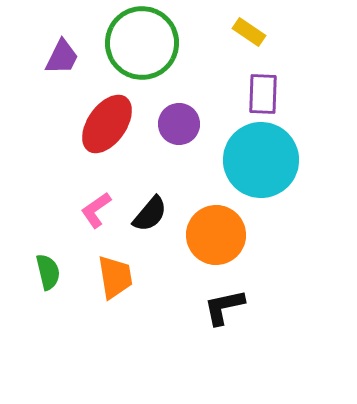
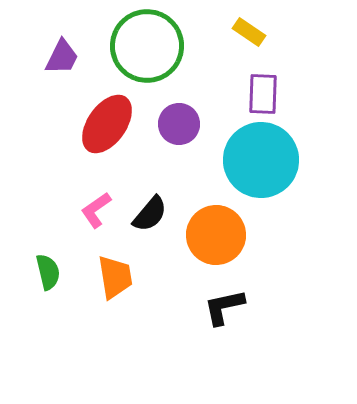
green circle: moved 5 px right, 3 px down
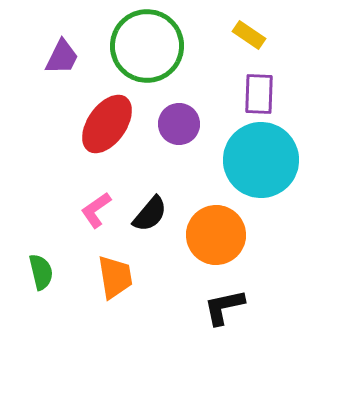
yellow rectangle: moved 3 px down
purple rectangle: moved 4 px left
green semicircle: moved 7 px left
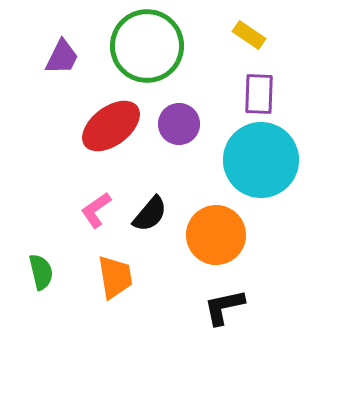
red ellipse: moved 4 px right, 2 px down; rotated 18 degrees clockwise
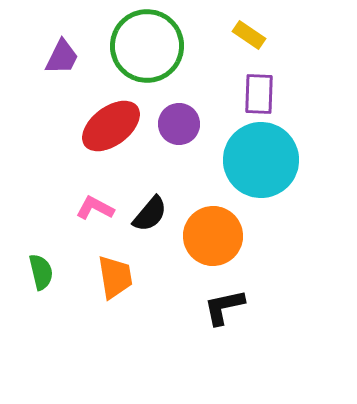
pink L-shape: moved 1 px left, 2 px up; rotated 63 degrees clockwise
orange circle: moved 3 px left, 1 px down
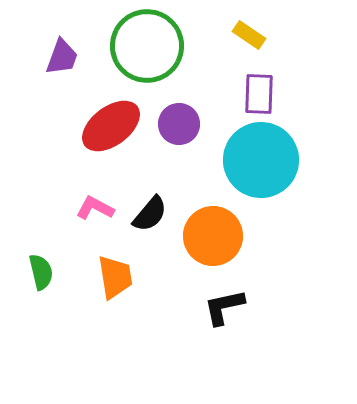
purple trapezoid: rotated 6 degrees counterclockwise
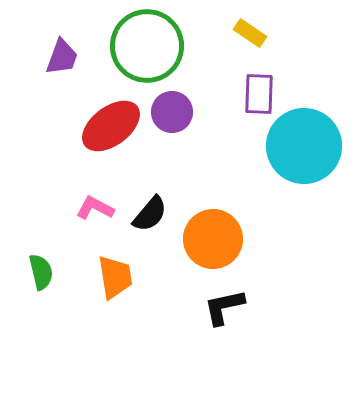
yellow rectangle: moved 1 px right, 2 px up
purple circle: moved 7 px left, 12 px up
cyan circle: moved 43 px right, 14 px up
orange circle: moved 3 px down
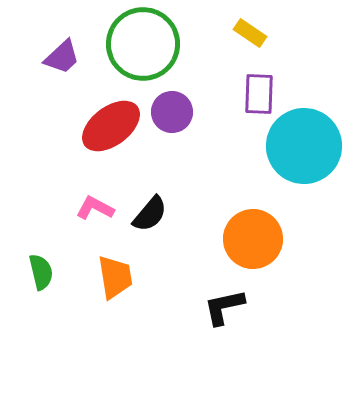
green circle: moved 4 px left, 2 px up
purple trapezoid: rotated 27 degrees clockwise
orange circle: moved 40 px right
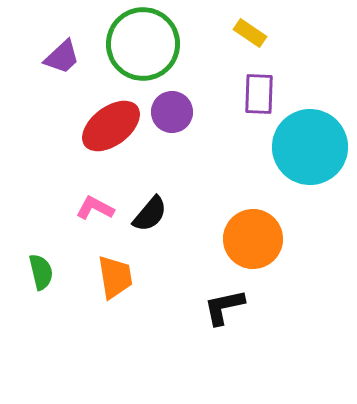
cyan circle: moved 6 px right, 1 px down
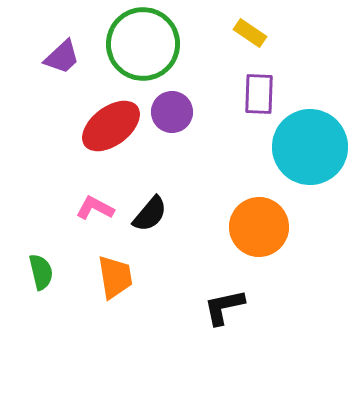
orange circle: moved 6 px right, 12 px up
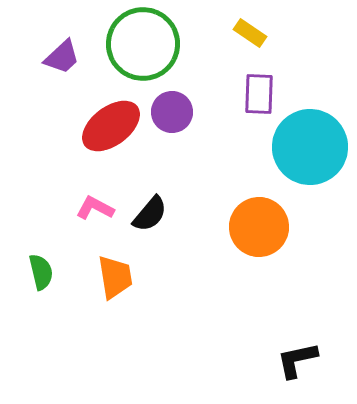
black L-shape: moved 73 px right, 53 px down
